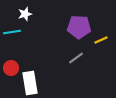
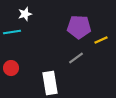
white rectangle: moved 20 px right
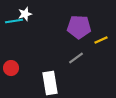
cyan line: moved 2 px right, 11 px up
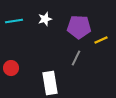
white star: moved 20 px right, 5 px down
gray line: rotated 28 degrees counterclockwise
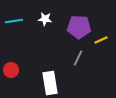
white star: rotated 24 degrees clockwise
gray line: moved 2 px right
red circle: moved 2 px down
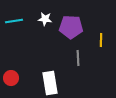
purple pentagon: moved 8 px left
yellow line: rotated 64 degrees counterclockwise
gray line: rotated 28 degrees counterclockwise
red circle: moved 8 px down
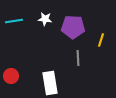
purple pentagon: moved 2 px right
yellow line: rotated 16 degrees clockwise
red circle: moved 2 px up
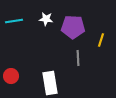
white star: moved 1 px right
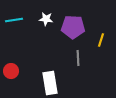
cyan line: moved 1 px up
red circle: moved 5 px up
